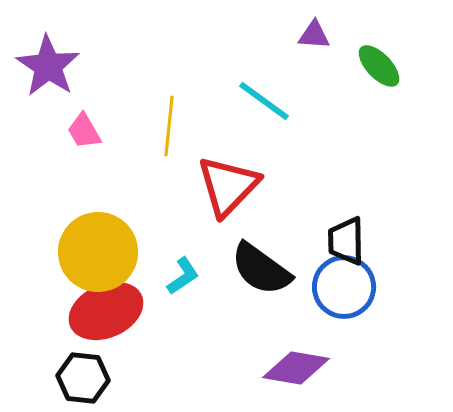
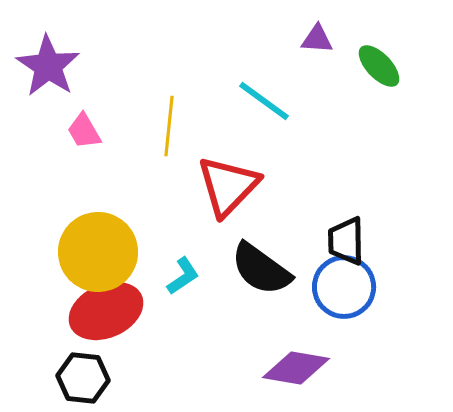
purple triangle: moved 3 px right, 4 px down
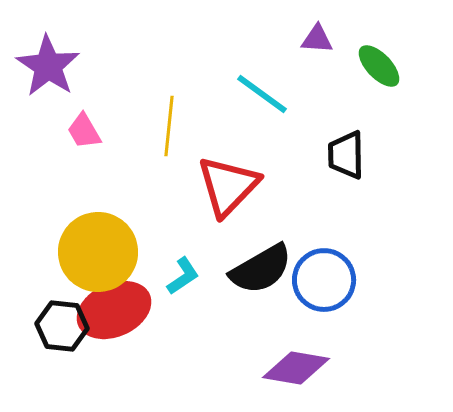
cyan line: moved 2 px left, 7 px up
black trapezoid: moved 86 px up
black semicircle: rotated 66 degrees counterclockwise
blue circle: moved 20 px left, 7 px up
red ellipse: moved 8 px right, 1 px up
black hexagon: moved 21 px left, 52 px up
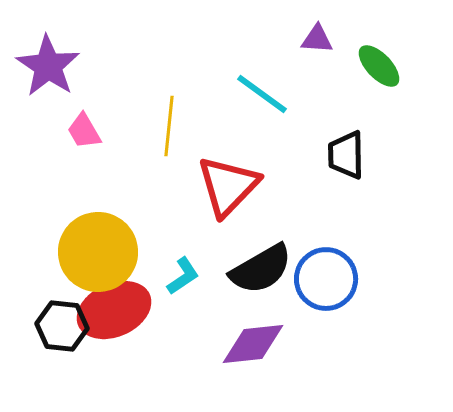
blue circle: moved 2 px right, 1 px up
purple diamond: moved 43 px left, 24 px up; rotated 16 degrees counterclockwise
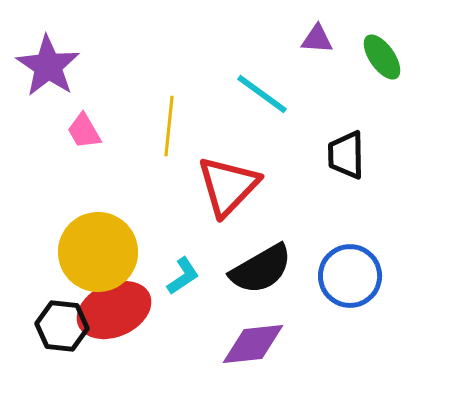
green ellipse: moved 3 px right, 9 px up; rotated 9 degrees clockwise
blue circle: moved 24 px right, 3 px up
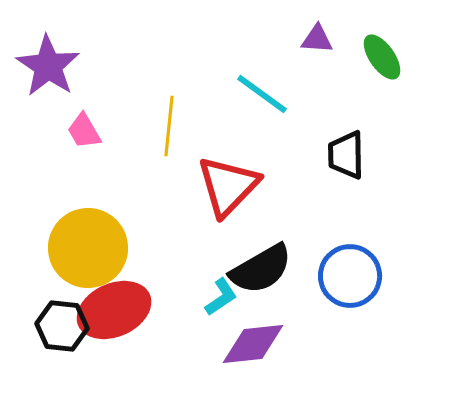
yellow circle: moved 10 px left, 4 px up
cyan L-shape: moved 38 px right, 21 px down
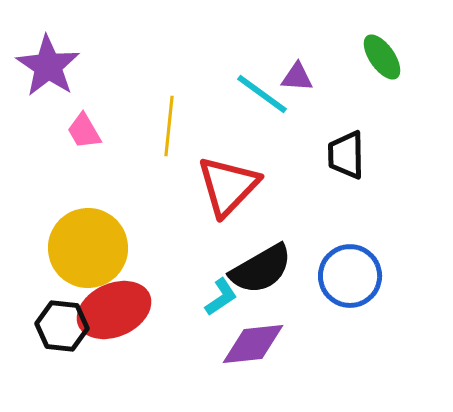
purple triangle: moved 20 px left, 38 px down
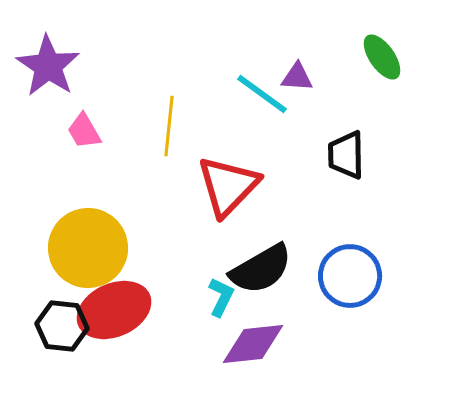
cyan L-shape: rotated 30 degrees counterclockwise
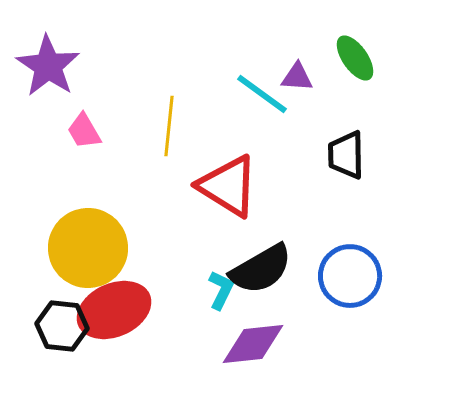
green ellipse: moved 27 px left, 1 px down
red triangle: rotated 42 degrees counterclockwise
cyan L-shape: moved 7 px up
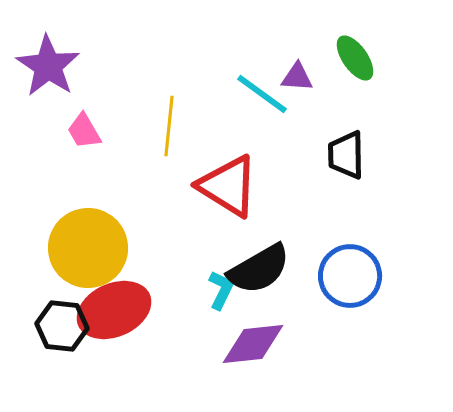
black semicircle: moved 2 px left
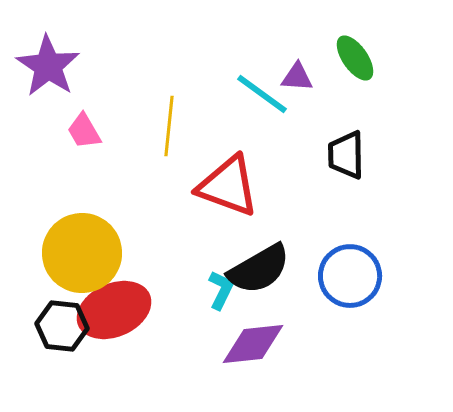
red triangle: rotated 12 degrees counterclockwise
yellow circle: moved 6 px left, 5 px down
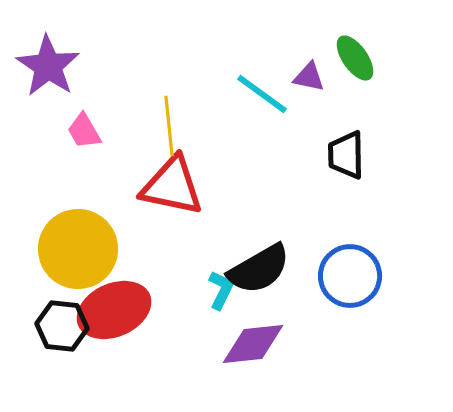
purple triangle: moved 12 px right; rotated 8 degrees clockwise
yellow line: rotated 12 degrees counterclockwise
red triangle: moved 56 px left; rotated 8 degrees counterclockwise
yellow circle: moved 4 px left, 4 px up
